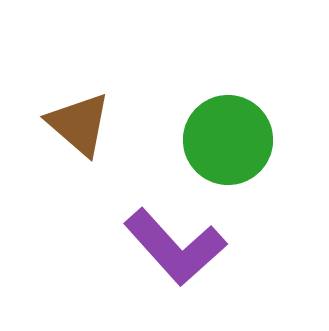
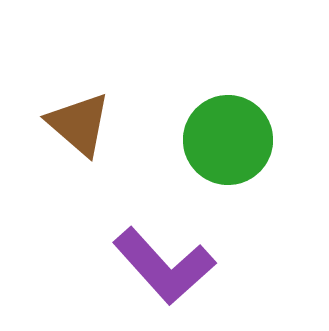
purple L-shape: moved 11 px left, 19 px down
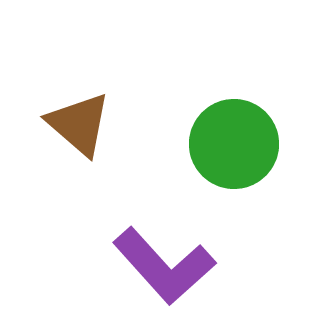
green circle: moved 6 px right, 4 px down
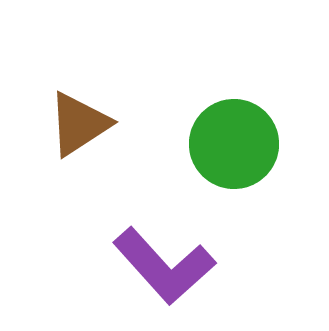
brown triangle: rotated 46 degrees clockwise
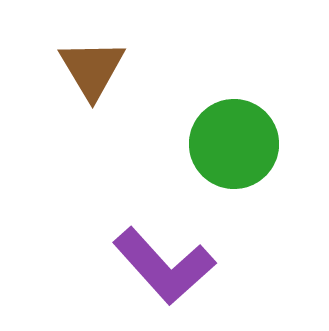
brown triangle: moved 13 px right, 55 px up; rotated 28 degrees counterclockwise
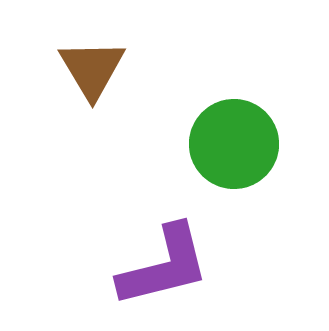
purple L-shape: rotated 62 degrees counterclockwise
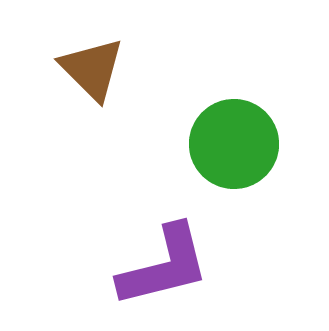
brown triangle: rotated 14 degrees counterclockwise
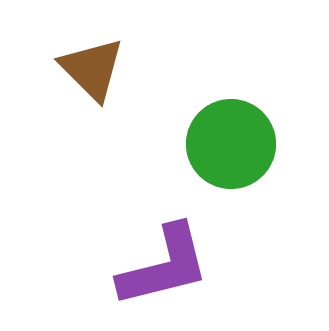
green circle: moved 3 px left
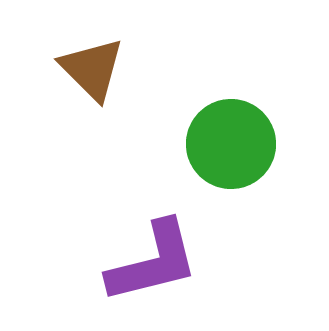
purple L-shape: moved 11 px left, 4 px up
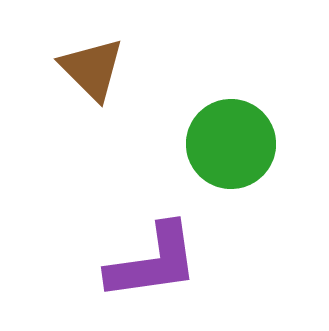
purple L-shape: rotated 6 degrees clockwise
